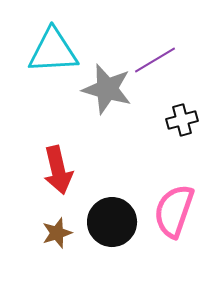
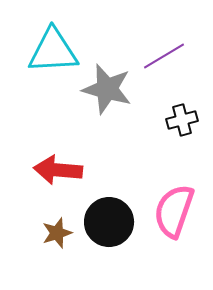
purple line: moved 9 px right, 4 px up
red arrow: rotated 108 degrees clockwise
black circle: moved 3 px left
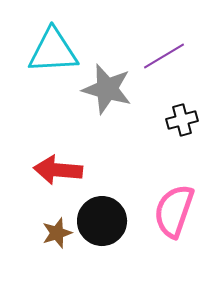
black circle: moved 7 px left, 1 px up
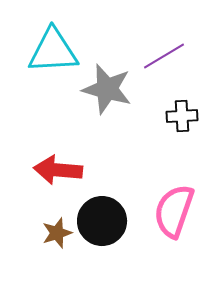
black cross: moved 4 px up; rotated 12 degrees clockwise
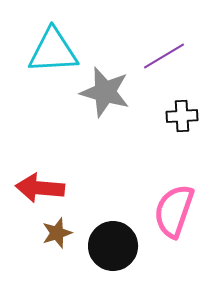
gray star: moved 2 px left, 3 px down
red arrow: moved 18 px left, 18 px down
black circle: moved 11 px right, 25 px down
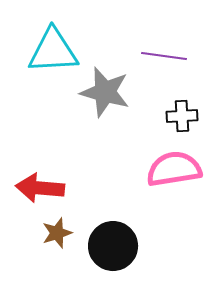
purple line: rotated 39 degrees clockwise
pink semicircle: moved 42 px up; rotated 62 degrees clockwise
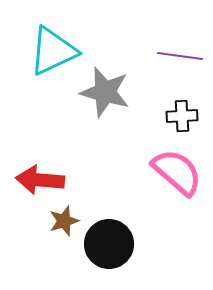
cyan triangle: rotated 22 degrees counterclockwise
purple line: moved 16 px right
pink semicircle: moved 3 px right, 3 px down; rotated 50 degrees clockwise
red arrow: moved 8 px up
brown star: moved 7 px right, 12 px up
black circle: moved 4 px left, 2 px up
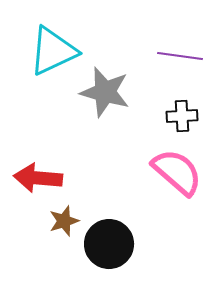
red arrow: moved 2 px left, 2 px up
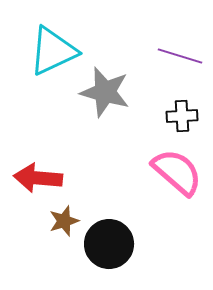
purple line: rotated 9 degrees clockwise
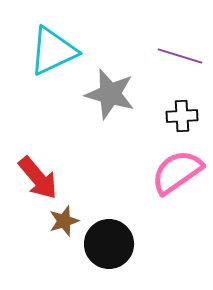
gray star: moved 5 px right, 2 px down
pink semicircle: rotated 76 degrees counterclockwise
red arrow: rotated 135 degrees counterclockwise
